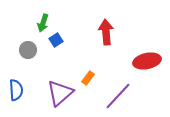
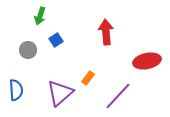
green arrow: moved 3 px left, 7 px up
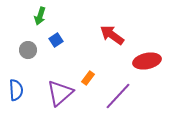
red arrow: moved 6 px right, 3 px down; rotated 50 degrees counterclockwise
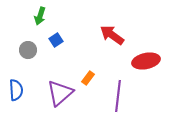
red ellipse: moved 1 px left
purple line: rotated 36 degrees counterclockwise
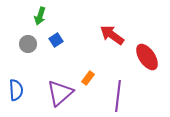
gray circle: moved 6 px up
red ellipse: moved 1 px right, 4 px up; rotated 68 degrees clockwise
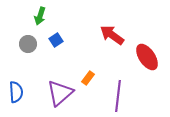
blue semicircle: moved 2 px down
